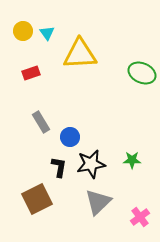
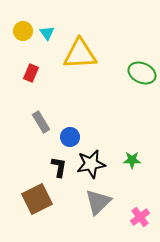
red rectangle: rotated 48 degrees counterclockwise
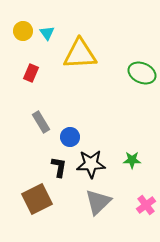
black star: rotated 8 degrees clockwise
pink cross: moved 6 px right, 12 px up
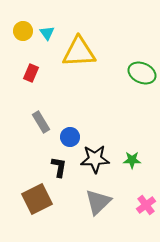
yellow triangle: moved 1 px left, 2 px up
black star: moved 4 px right, 5 px up
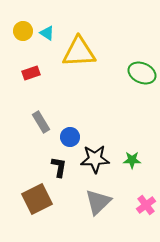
cyan triangle: rotated 21 degrees counterclockwise
red rectangle: rotated 48 degrees clockwise
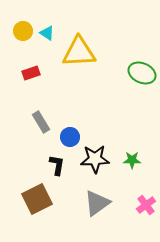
black L-shape: moved 2 px left, 2 px up
gray triangle: moved 1 px left, 1 px down; rotated 8 degrees clockwise
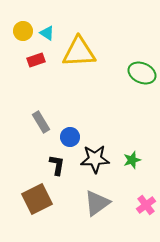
red rectangle: moved 5 px right, 13 px up
green star: rotated 18 degrees counterclockwise
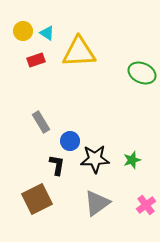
blue circle: moved 4 px down
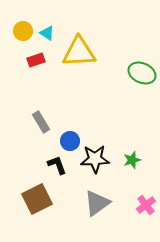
black L-shape: rotated 30 degrees counterclockwise
